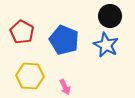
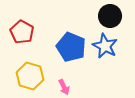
blue pentagon: moved 7 px right, 7 px down
blue star: moved 1 px left, 1 px down
yellow hexagon: rotated 12 degrees clockwise
pink arrow: moved 1 px left
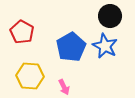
blue pentagon: rotated 20 degrees clockwise
yellow hexagon: rotated 12 degrees counterclockwise
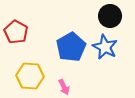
red pentagon: moved 6 px left
blue star: moved 1 px down
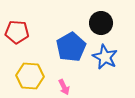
black circle: moved 9 px left, 7 px down
red pentagon: moved 1 px right; rotated 25 degrees counterclockwise
blue star: moved 10 px down
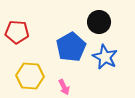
black circle: moved 2 px left, 1 px up
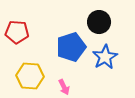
blue pentagon: rotated 12 degrees clockwise
blue star: rotated 15 degrees clockwise
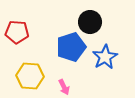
black circle: moved 9 px left
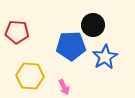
black circle: moved 3 px right, 3 px down
blue pentagon: moved 1 px up; rotated 16 degrees clockwise
